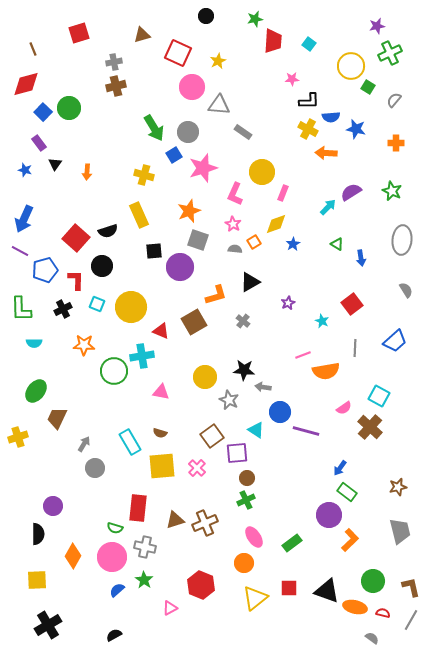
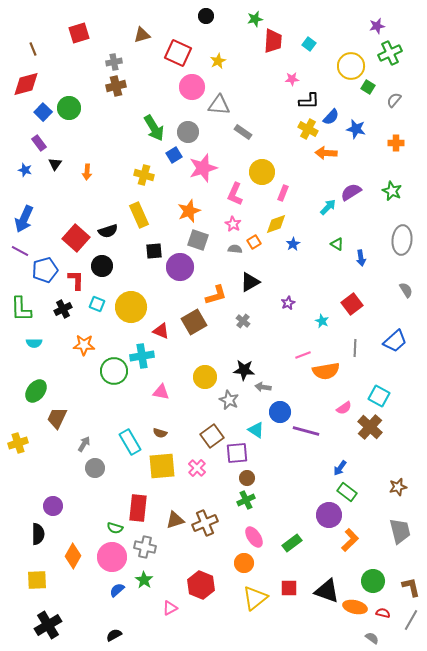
blue semicircle at (331, 117): rotated 42 degrees counterclockwise
yellow cross at (18, 437): moved 6 px down
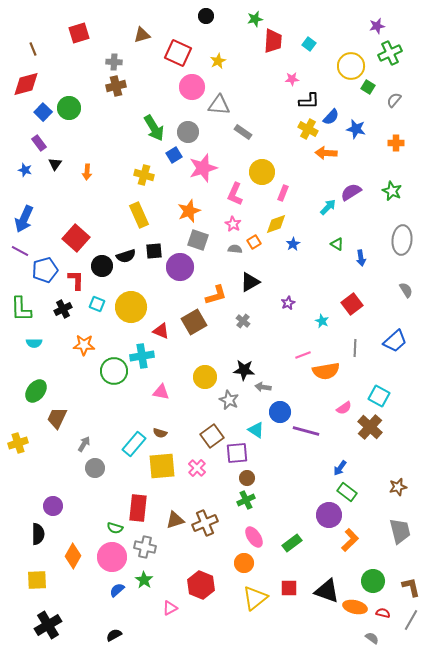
gray cross at (114, 62): rotated 14 degrees clockwise
black semicircle at (108, 231): moved 18 px right, 25 px down
cyan rectangle at (130, 442): moved 4 px right, 2 px down; rotated 70 degrees clockwise
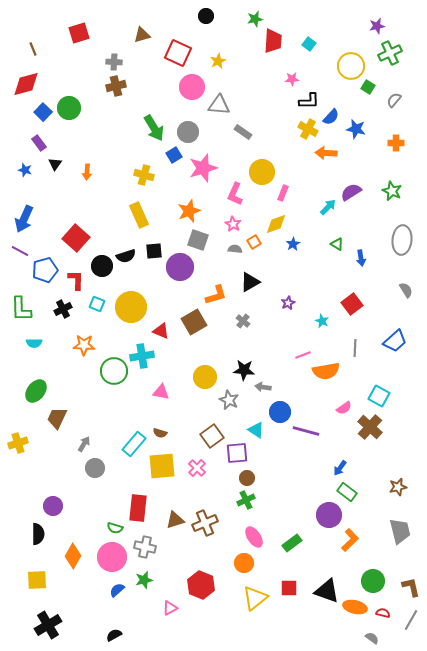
green star at (144, 580): rotated 24 degrees clockwise
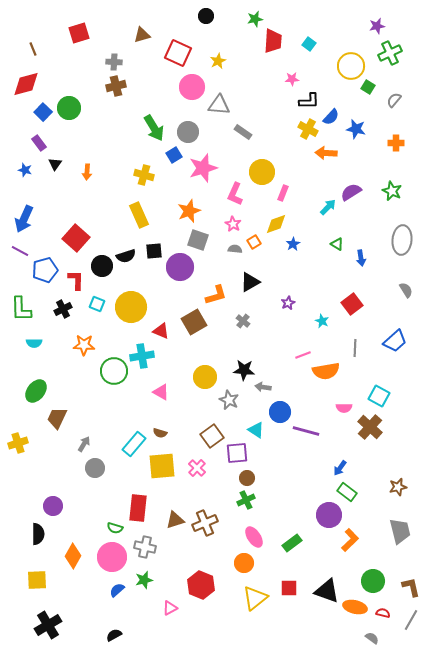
pink triangle at (161, 392): rotated 18 degrees clockwise
pink semicircle at (344, 408): rotated 35 degrees clockwise
